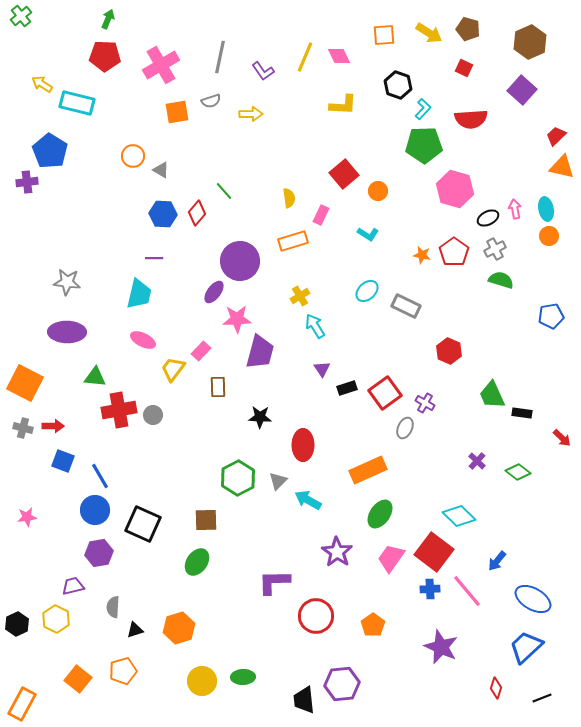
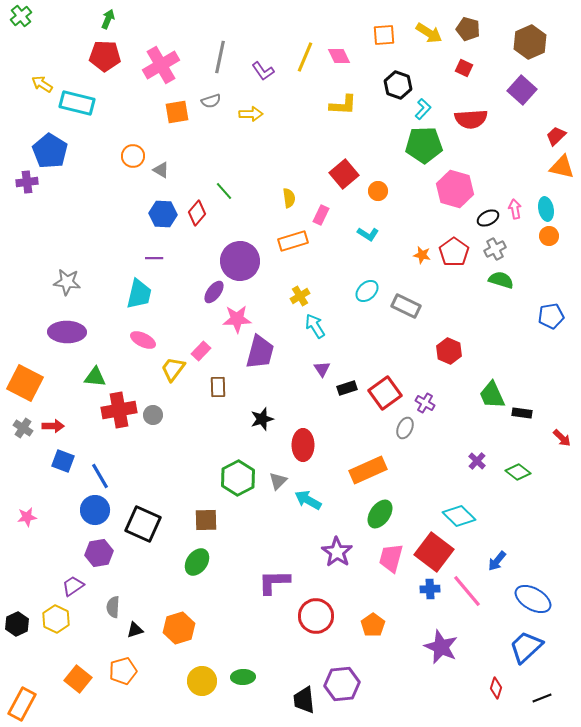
black star at (260, 417): moved 2 px right, 2 px down; rotated 20 degrees counterclockwise
gray cross at (23, 428): rotated 18 degrees clockwise
pink trapezoid at (391, 558): rotated 20 degrees counterclockwise
purple trapezoid at (73, 586): rotated 20 degrees counterclockwise
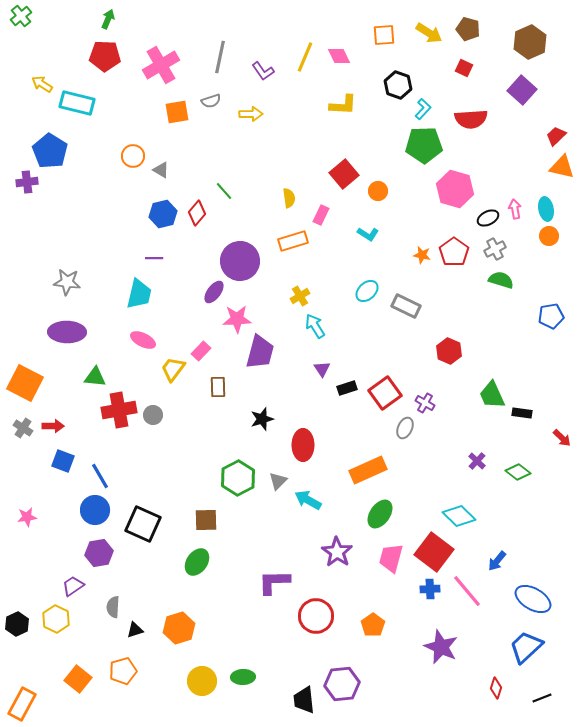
blue hexagon at (163, 214): rotated 16 degrees counterclockwise
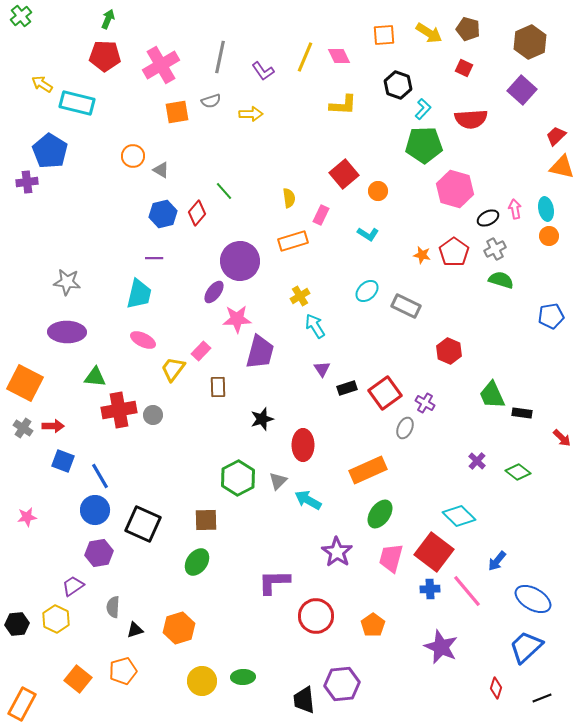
black hexagon at (17, 624): rotated 20 degrees clockwise
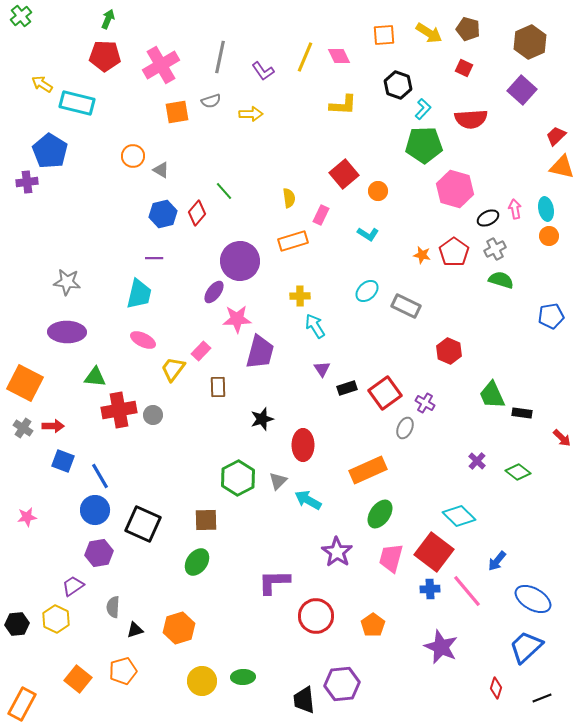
yellow cross at (300, 296): rotated 30 degrees clockwise
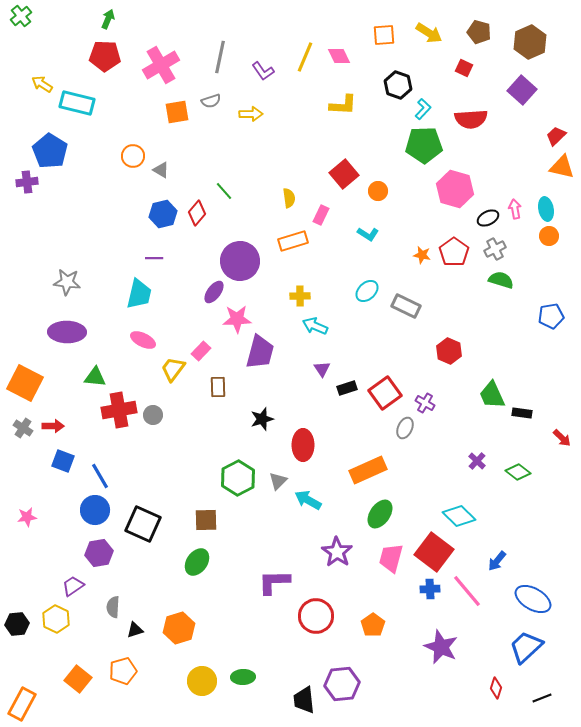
brown pentagon at (468, 29): moved 11 px right, 3 px down
cyan arrow at (315, 326): rotated 35 degrees counterclockwise
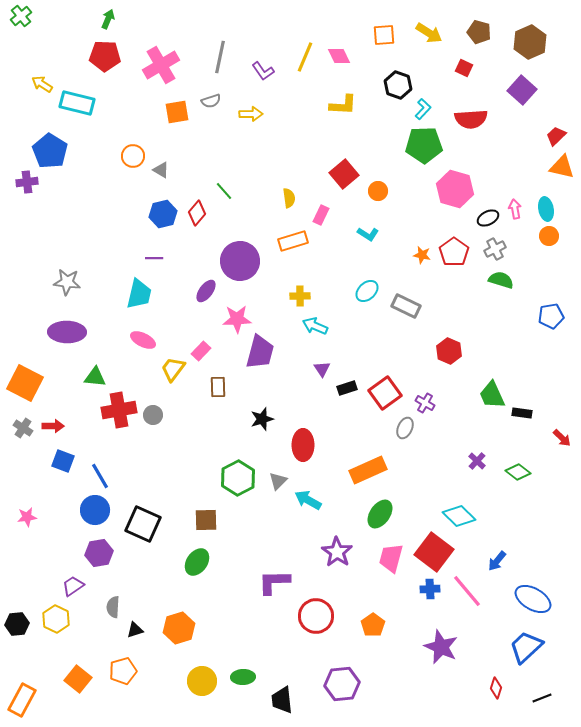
purple ellipse at (214, 292): moved 8 px left, 1 px up
black trapezoid at (304, 700): moved 22 px left
orange rectangle at (22, 704): moved 4 px up
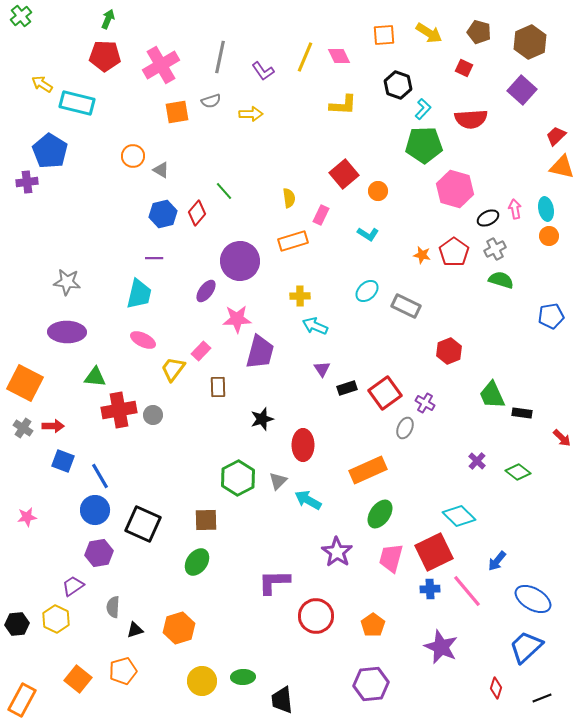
red hexagon at (449, 351): rotated 15 degrees clockwise
red square at (434, 552): rotated 27 degrees clockwise
purple hexagon at (342, 684): moved 29 px right
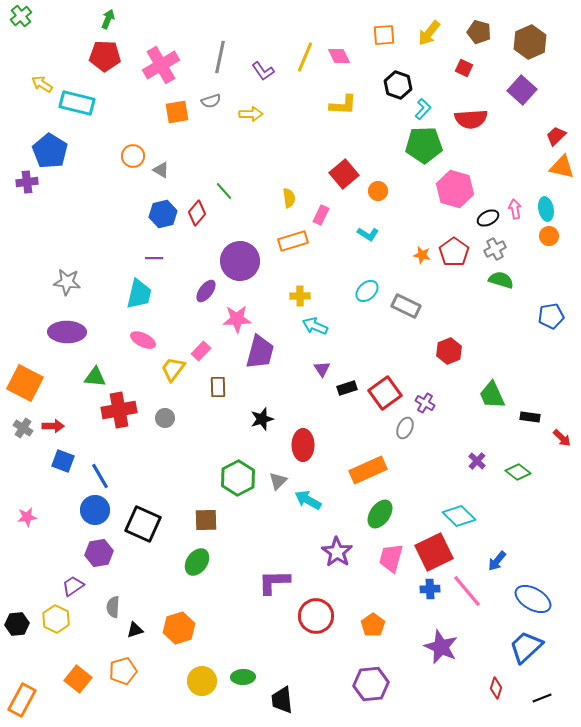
yellow arrow at (429, 33): rotated 96 degrees clockwise
black rectangle at (522, 413): moved 8 px right, 4 px down
gray circle at (153, 415): moved 12 px right, 3 px down
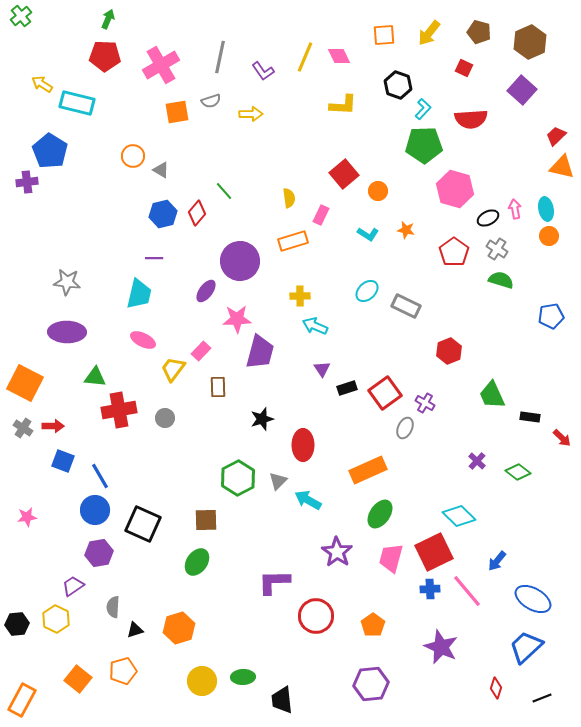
gray cross at (495, 249): moved 2 px right; rotated 30 degrees counterclockwise
orange star at (422, 255): moved 16 px left, 25 px up
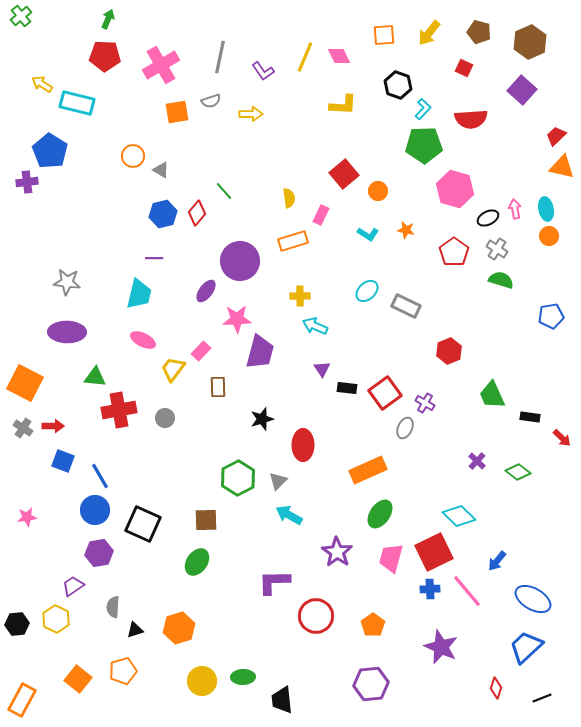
black rectangle at (347, 388): rotated 24 degrees clockwise
cyan arrow at (308, 500): moved 19 px left, 15 px down
